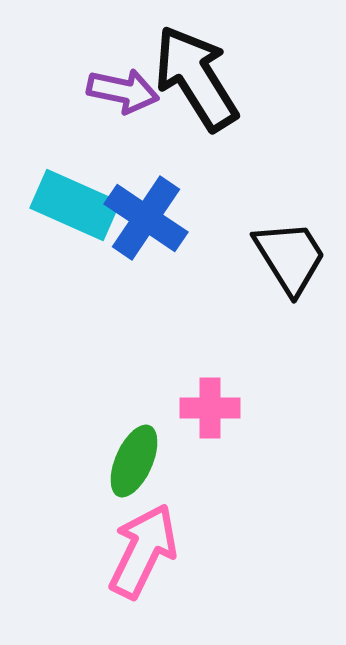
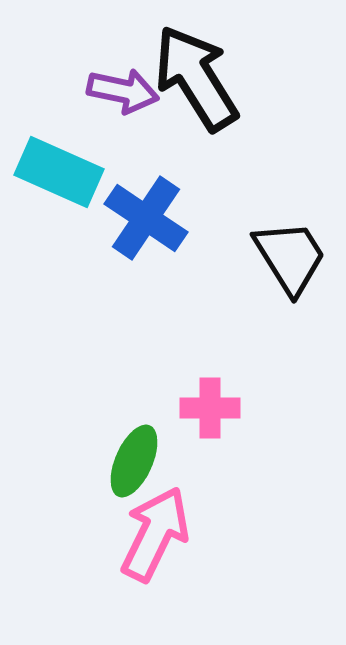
cyan rectangle: moved 16 px left, 33 px up
pink arrow: moved 12 px right, 17 px up
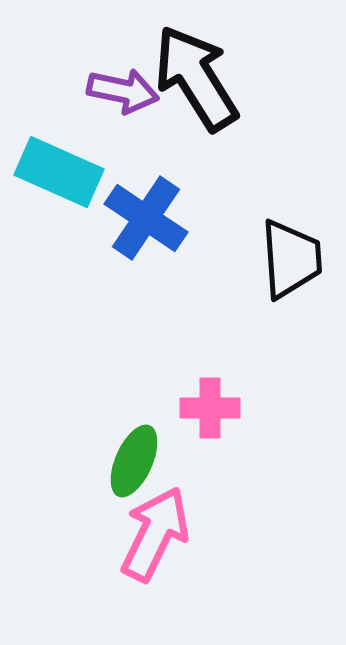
black trapezoid: moved 1 px right, 2 px down; rotated 28 degrees clockwise
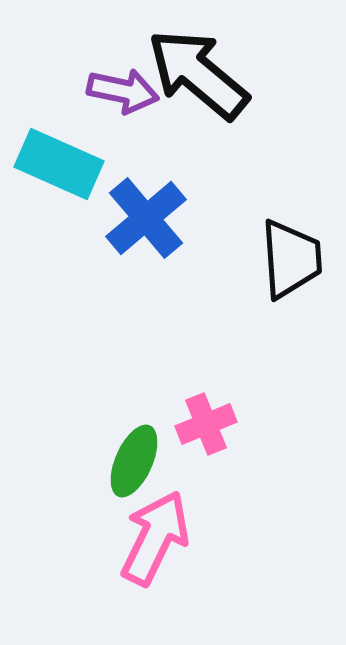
black arrow: moved 2 px right, 4 px up; rotated 18 degrees counterclockwise
cyan rectangle: moved 8 px up
blue cross: rotated 16 degrees clockwise
pink cross: moved 4 px left, 16 px down; rotated 22 degrees counterclockwise
pink arrow: moved 4 px down
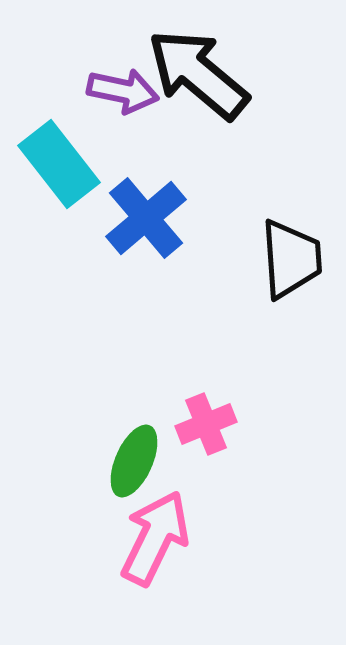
cyan rectangle: rotated 28 degrees clockwise
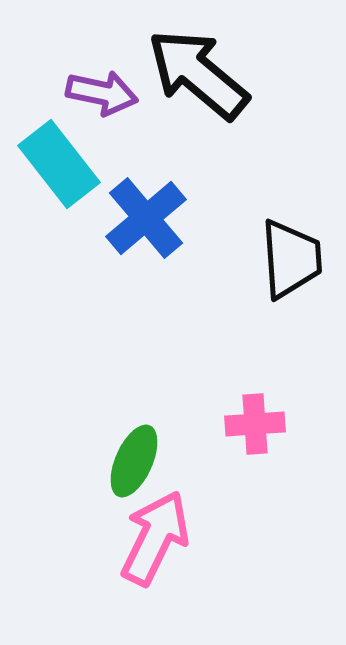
purple arrow: moved 21 px left, 2 px down
pink cross: moved 49 px right; rotated 18 degrees clockwise
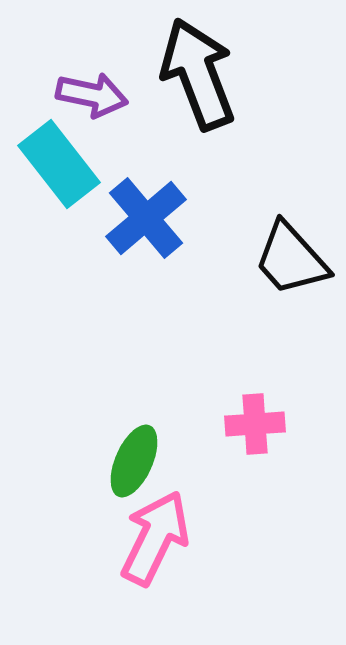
black arrow: rotated 29 degrees clockwise
purple arrow: moved 10 px left, 2 px down
black trapezoid: rotated 142 degrees clockwise
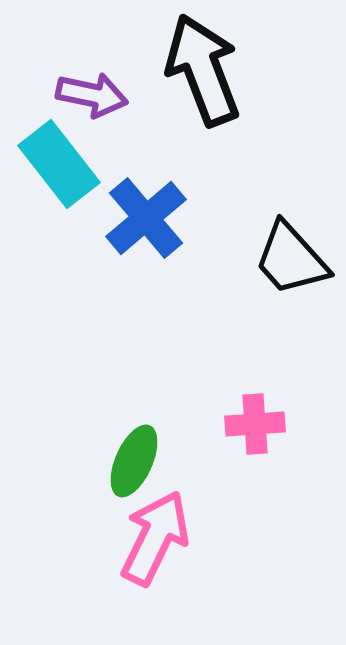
black arrow: moved 5 px right, 4 px up
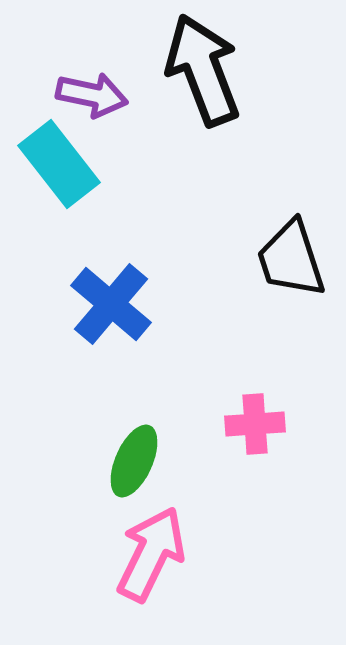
blue cross: moved 35 px left, 86 px down; rotated 10 degrees counterclockwise
black trapezoid: rotated 24 degrees clockwise
pink arrow: moved 4 px left, 16 px down
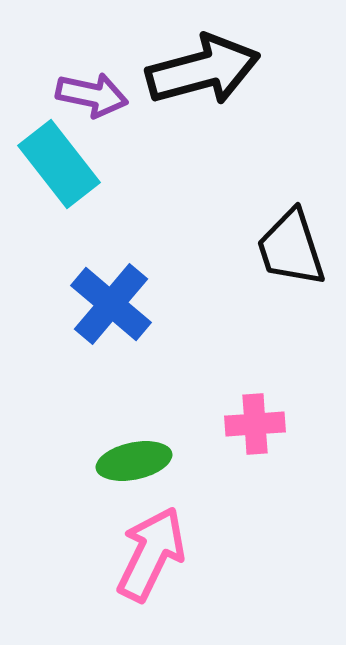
black arrow: rotated 96 degrees clockwise
black trapezoid: moved 11 px up
green ellipse: rotated 54 degrees clockwise
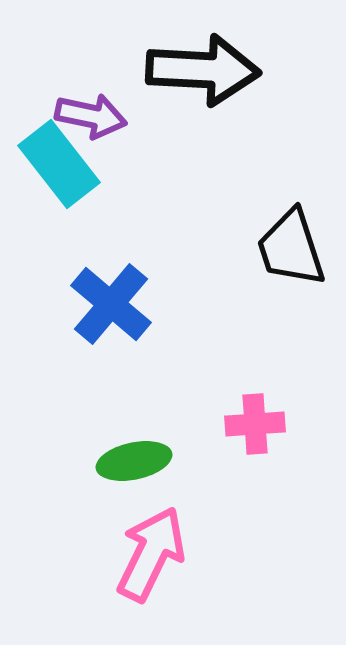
black arrow: rotated 18 degrees clockwise
purple arrow: moved 1 px left, 21 px down
